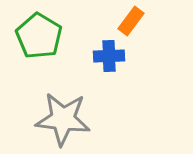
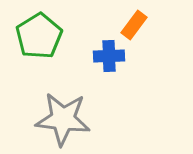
orange rectangle: moved 3 px right, 4 px down
green pentagon: rotated 9 degrees clockwise
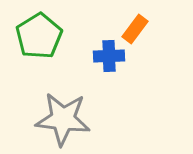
orange rectangle: moved 1 px right, 4 px down
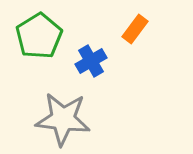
blue cross: moved 18 px left, 5 px down; rotated 28 degrees counterclockwise
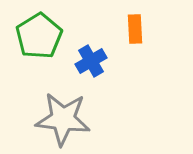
orange rectangle: rotated 40 degrees counterclockwise
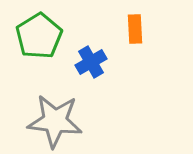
blue cross: moved 1 px down
gray star: moved 8 px left, 2 px down
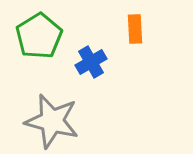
gray star: moved 3 px left; rotated 8 degrees clockwise
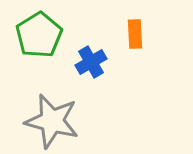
orange rectangle: moved 5 px down
green pentagon: moved 1 px up
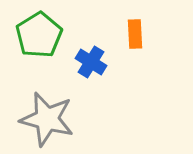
blue cross: rotated 28 degrees counterclockwise
gray star: moved 5 px left, 2 px up
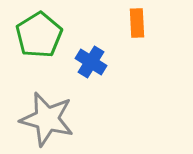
orange rectangle: moved 2 px right, 11 px up
